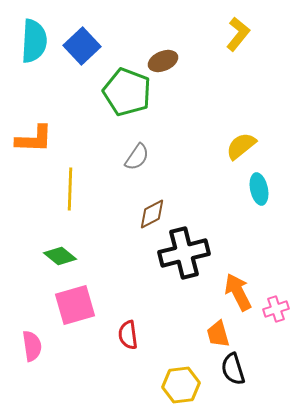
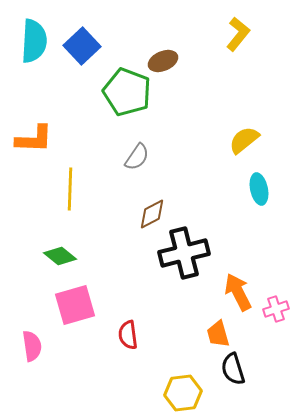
yellow semicircle: moved 3 px right, 6 px up
yellow hexagon: moved 2 px right, 8 px down
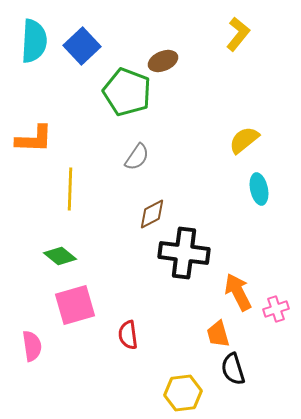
black cross: rotated 21 degrees clockwise
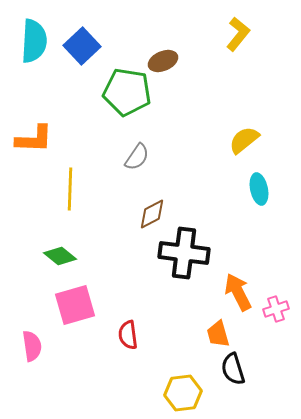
green pentagon: rotated 12 degrees counterclockwise
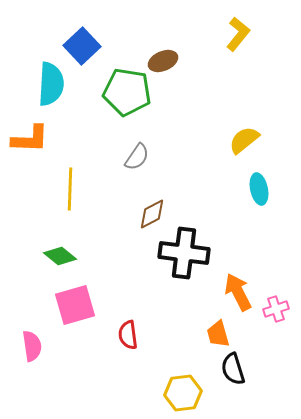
cyan semicircle: moved 17 px right, 43 px down
orange L-shape: moved 4 px left
